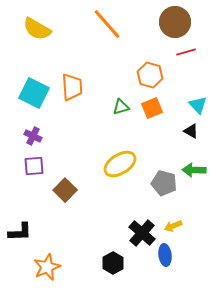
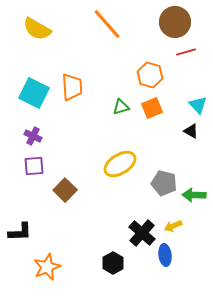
green arrow: moved 25 px down
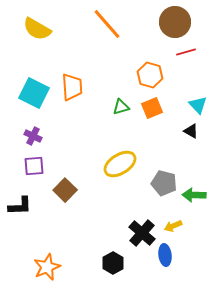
black L-shape: moved 26 px up
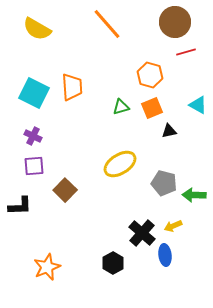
cyan triangle: rotated 18 degrees counterclockwise
black triangle: moved 22 px left; rotated 42 degrees counterclockwise
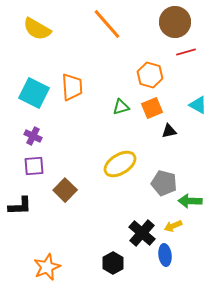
green arrow: moved 4 px left, 6 px down
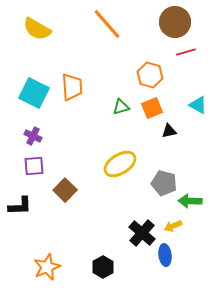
black hexagon: moved 10 px left, 4 px down
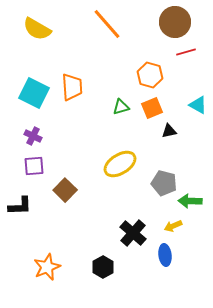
black cross: moved 9 px left
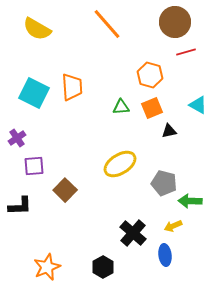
green triangle: rotated 12 degrees clockwise
purple cross: moved 16 px left, 2 px down; rotated 30 degrees clockwise
